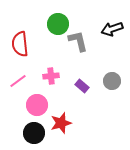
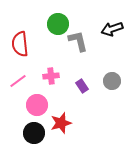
purple rectangle: rotated 16 degrees clockwise
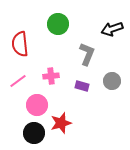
gray L-shape: moved 9 px right, 13 px down; rotated 35 degrees clockwise
purple rectangle: rotated 40 degrees counterclockwise
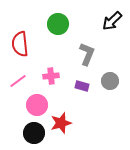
black arrow: moved 8 px up; rotated 25 degrees counterclockwise
gray circle: moved 2 px left
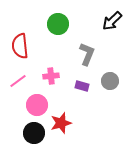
red semicircle: moved 2 px down
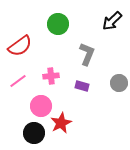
red semicircle: rotated 120 degrees counterclockwise
gray circle: moved 9 px right, 2 px down
pink circle: moved 4 px right, 1 px down
red star: rotated 10 degrees counterclockwise
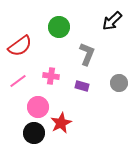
green circle: moved 1 px right, 3 px down
pink cross: rotated 14 degrees clockwise
pink circle: moved 3 px left, 1 px down
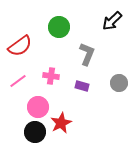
black circle: moved 1 px right, 1 px up
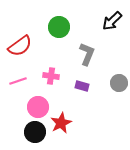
pink line: rotated 18 degrees clockwise
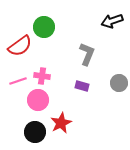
black arrow: rotated 25 degrees clockwise
green circle: moved 15 px left
pink cross: moved 9 px left
pink circle: moved 7 px up
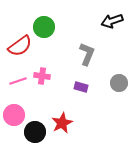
purple rectangle: moved 1 px left, 1 px down
pink circle: moved 24 px left, 15 px down
red star: moved 1 px right
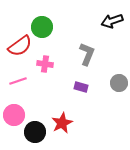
green circle: moved 2 px left
pink cross: moved 3 px right, 12 px up
